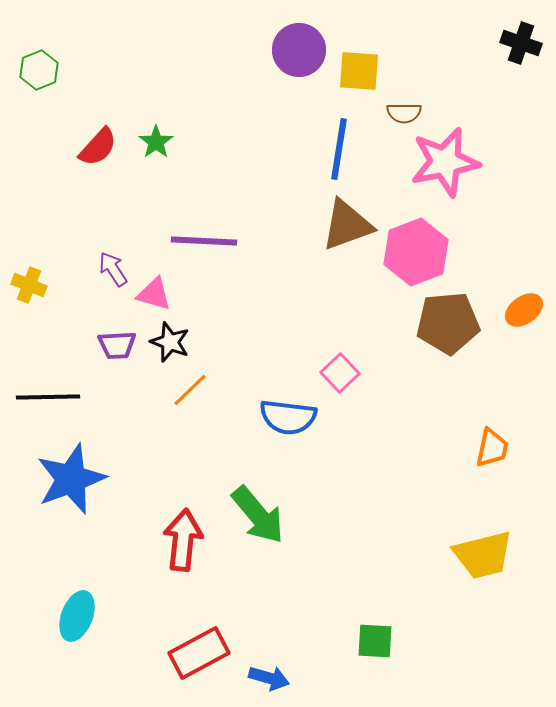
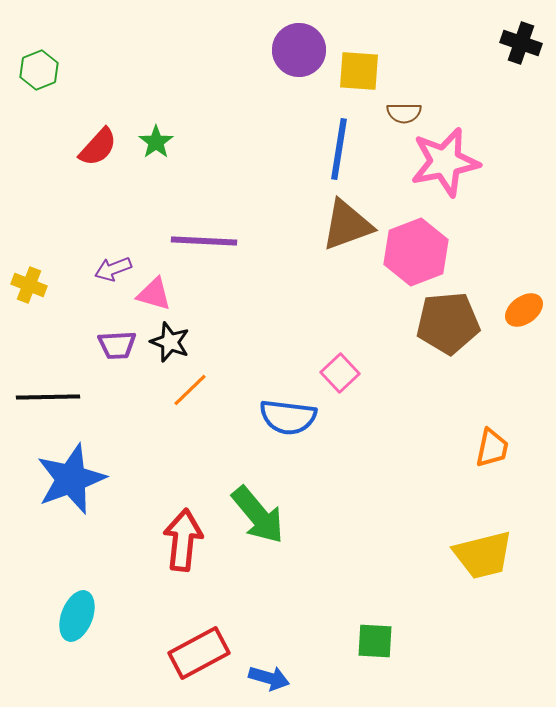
purple arrow: rotated 78 degrees counterclockwise
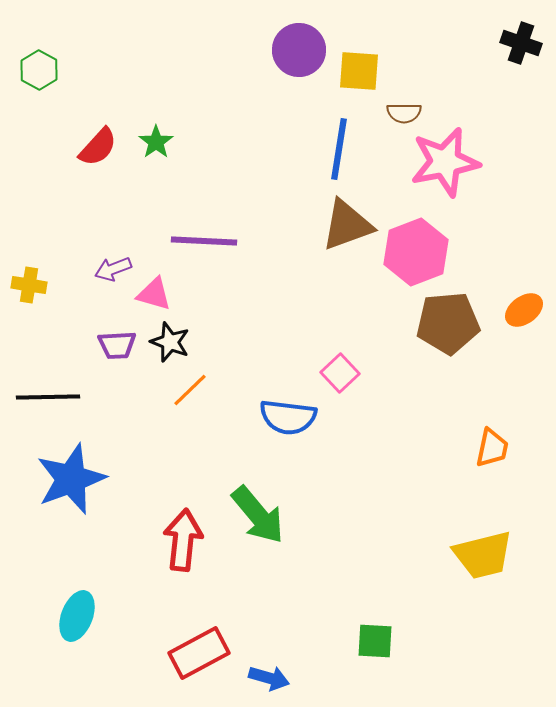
green hexagon: rotated 9 degrees counterclockwise
yellow cross: rotated 12 degrees counterclockwise
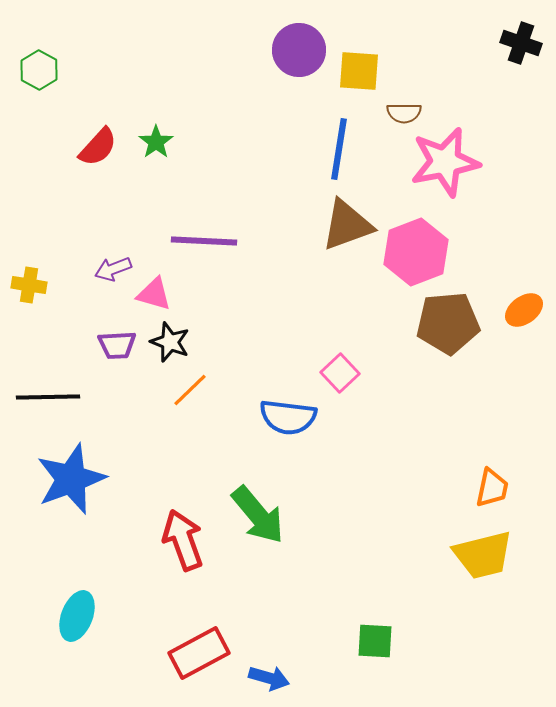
orange trapezoid: moved 40 px down
red arrow: rotated 26 degrees counterclockwise
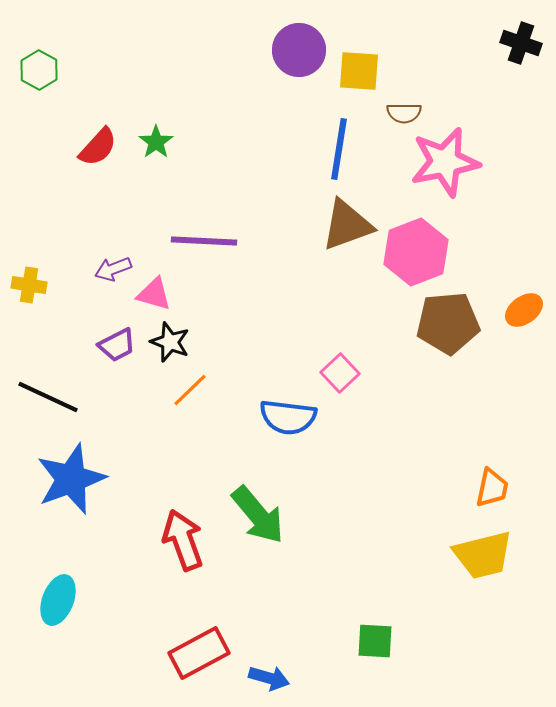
purple trapezoid: rotated 24 degrees counterclockwise
black line: rotated 26 degrees clockwise
cyan ellipse: moved 19 px left, 16 px up
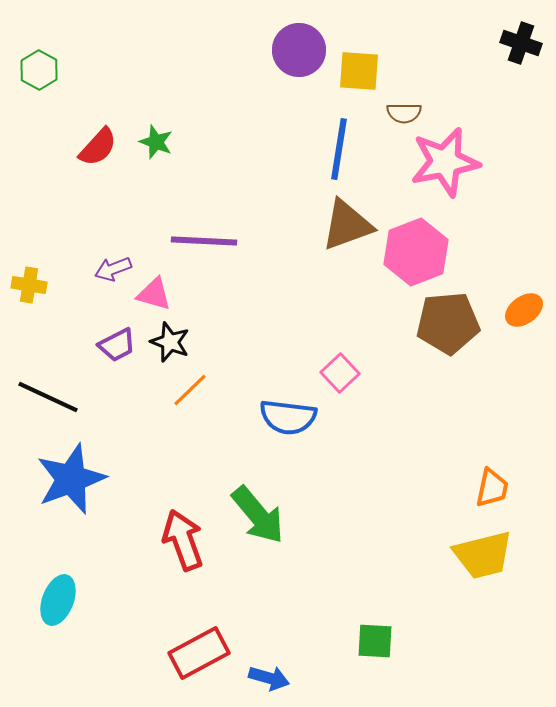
green star: rotated 16 degrees counterclockwise
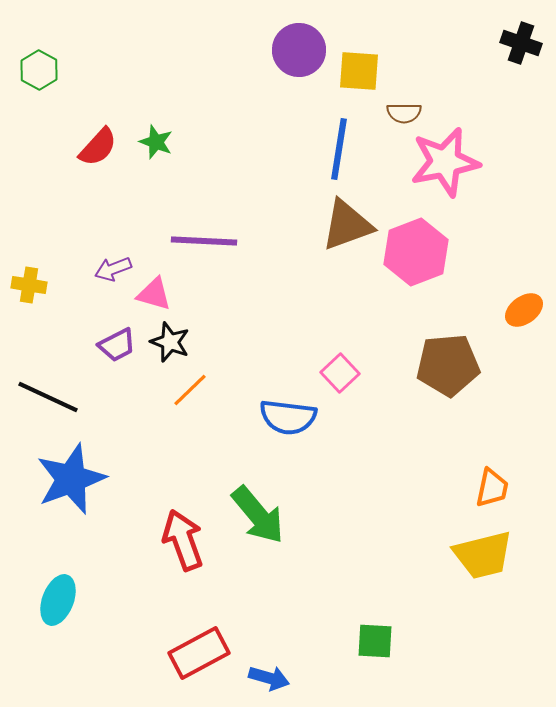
brown pentagon: moved 42 px down
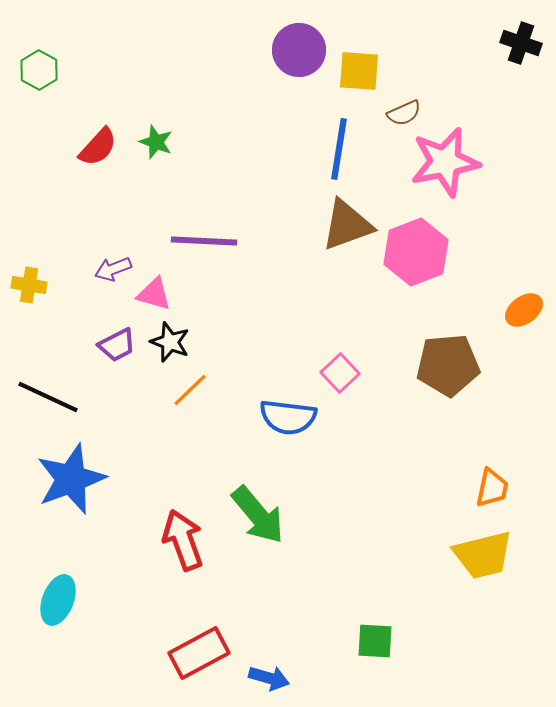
brown semicircle: rotated 24 degrees counterclockwise
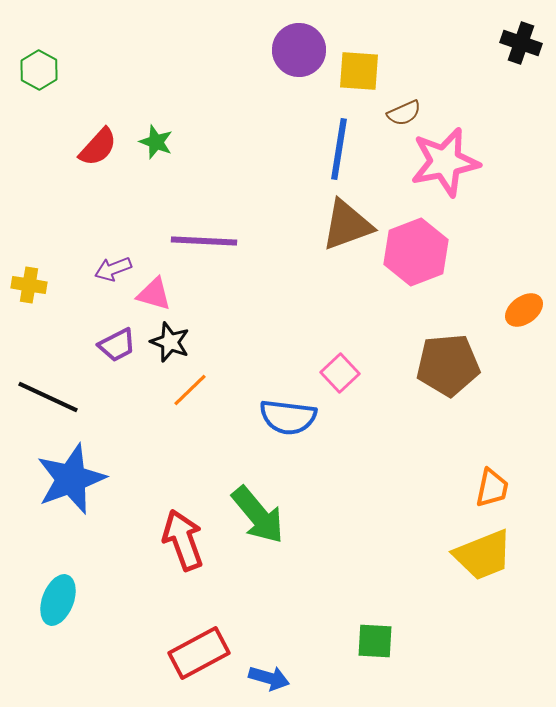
yellow trapezoid: rotated 8 degrees counterclockwise
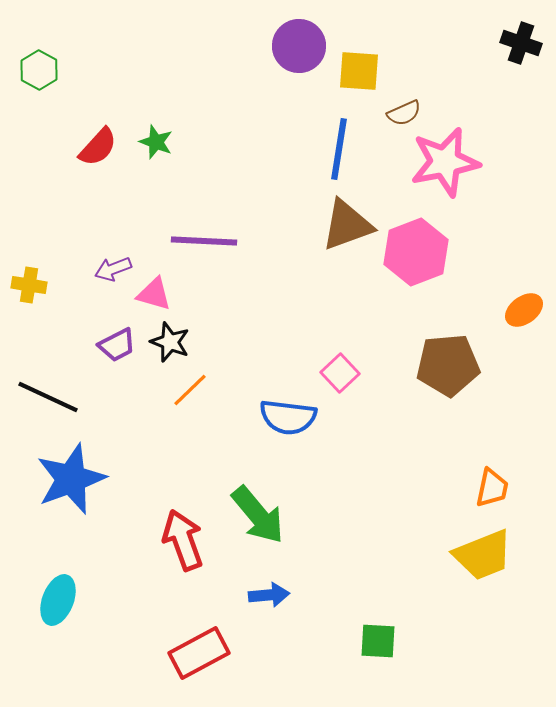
purple circle: moved 4 px up
green square: moved 3 px right
blue arrow: moved 83 px up; rotated 21 degrees counterclockwise
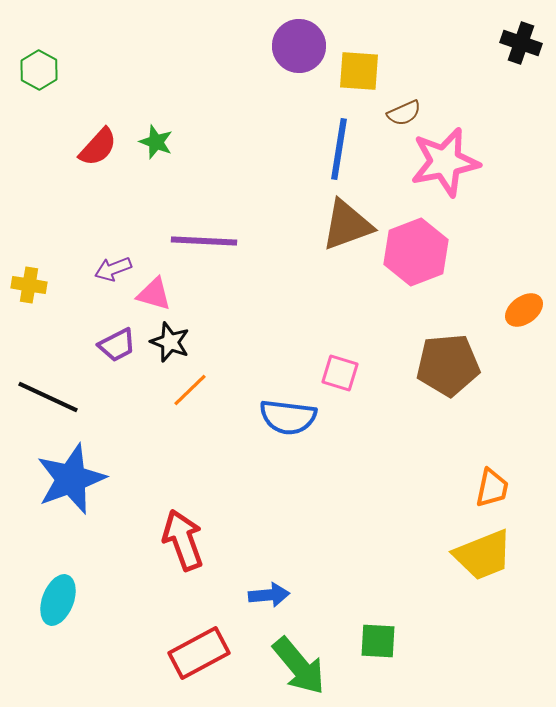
pink square: rotated 30 degrees counterclockwise
green arrow: moved 41 px right, 151 px down
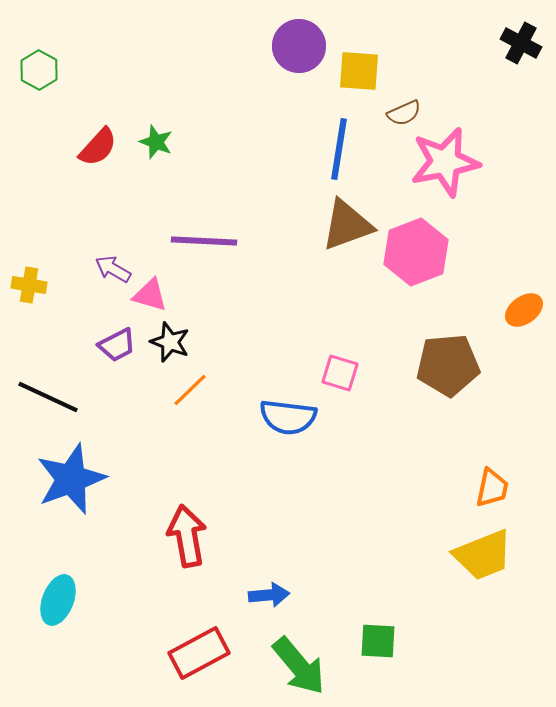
black cross: rotated 9 degrees clockwise
purple arrow: rotated 51 degrees clockwise
pink triangle: moved 4 px left, 1 px down
red arrow: moved 4 px right, 4 px up; rotated 10 degrees clockwise
